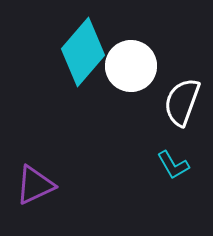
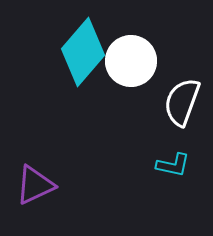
white circle: moved 5 px up
cyan L-shape: rotated 48 degrees counterclockwise
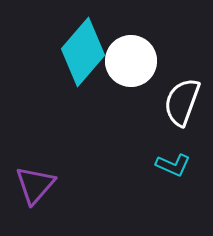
cyan L-shape: rotated 12 degrees clockwise
purple triangle: rotated 24 degrees counterclockwise
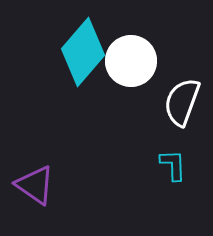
cyan L-shape: rotated 116 degrees counterclockwise
purple triangle: rotated 36 degrees counterclockwise
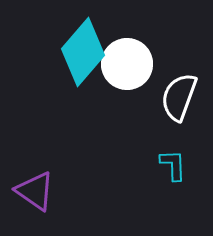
white circle: moved 4 px left, 3 px down
white semicircle: moved 3 px left, 5 px up
purple triangle: moved 6 px down
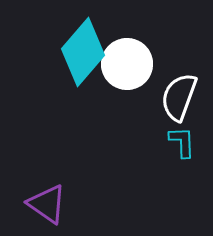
cyan L-shape: moved 9 px right, 23 px up
purple triangle: moved 12 px right, 13 px down
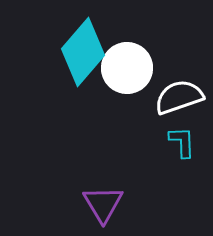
white circle: moved 4 px down
white semicircle: rotated 51 degrees clockwise
purple triangle: moved 56 px right; rotated 24 degrees clockwise
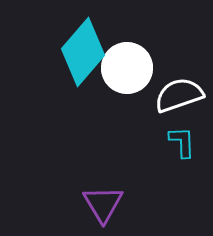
white semicircle: moved 2 px up
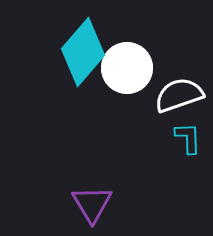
cyan L-shape: moved 6 px right, 4 px up
purple triangle: moved 11 px left
